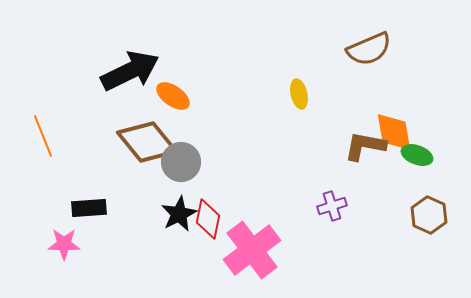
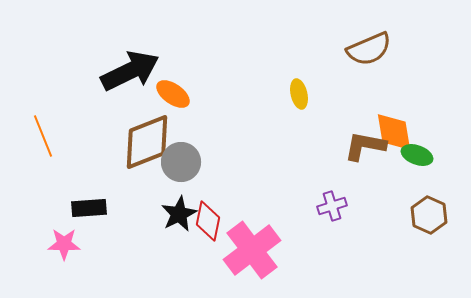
orange ellipse: moved 2 px up
brown diamond: rotated 72 degrees counterclockwise
red diamond: moved 2 px down
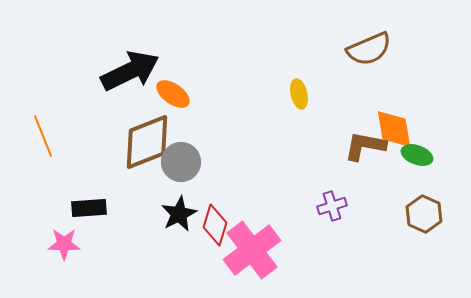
orange diamond: moved 3 px up
brown hexagon: moved 5 px left, 1 px up
red diamond: moved 7 px right, 4 px down; rotated 6 degrees clockwise
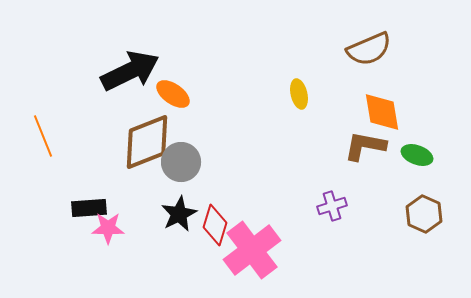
orange diamond: moved 12 px left, 17 px up
pink star: moved 44 px right, 16 px up
